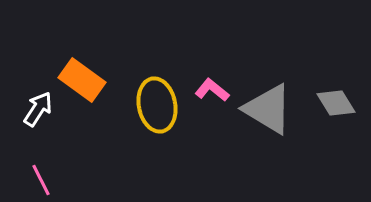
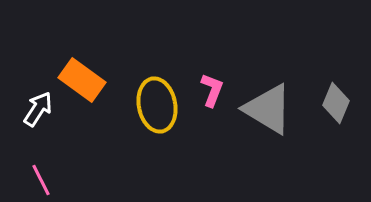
pink L-shape: rotated 72 degrees clockwise
gray diamond: rotated 54 degrees clockwise
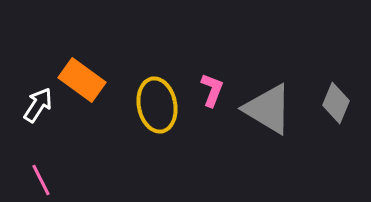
white arrow: moved 4 px up
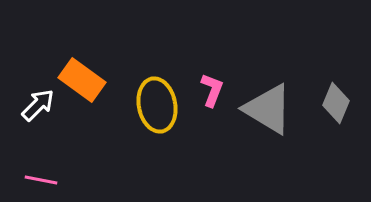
white arrow: rotated 12 degrees clockwise
pink line: rotated 52 degrees counterclockwise
